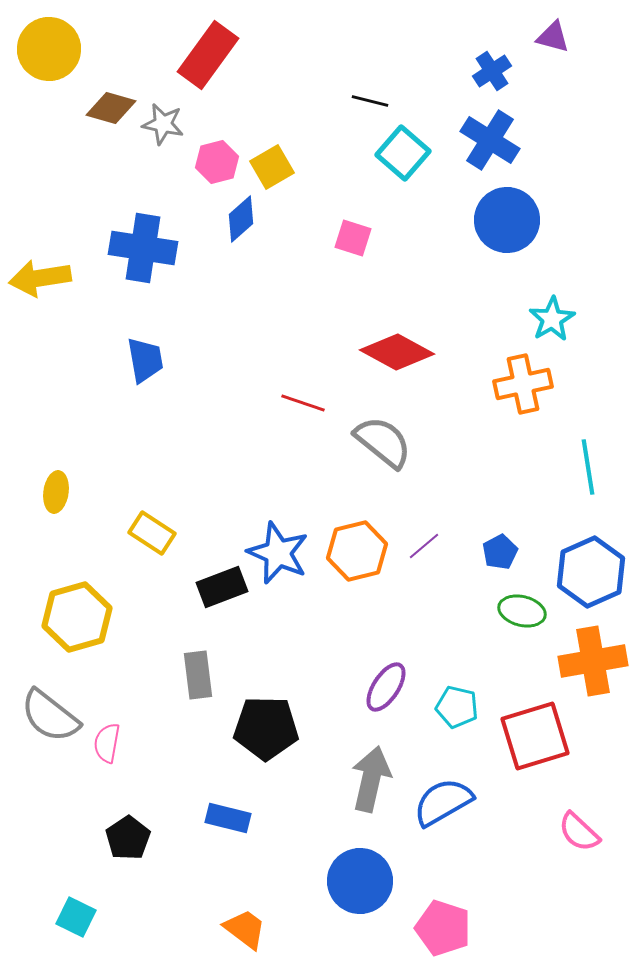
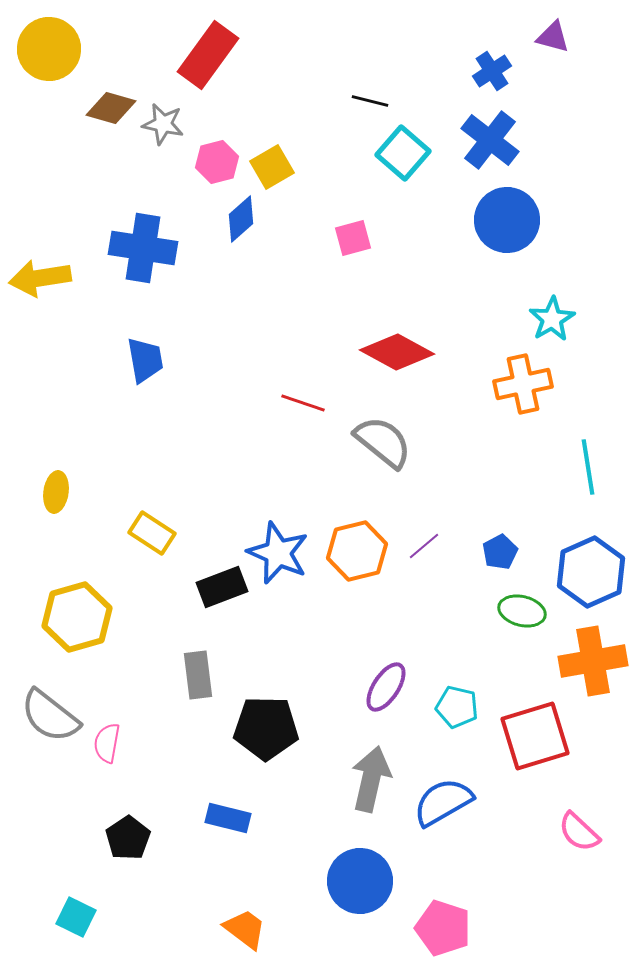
blue cross at (490, 140): rotated 6 degrees clockwise
pink square at (353, 238): rotated 33 degrees counterclockwise
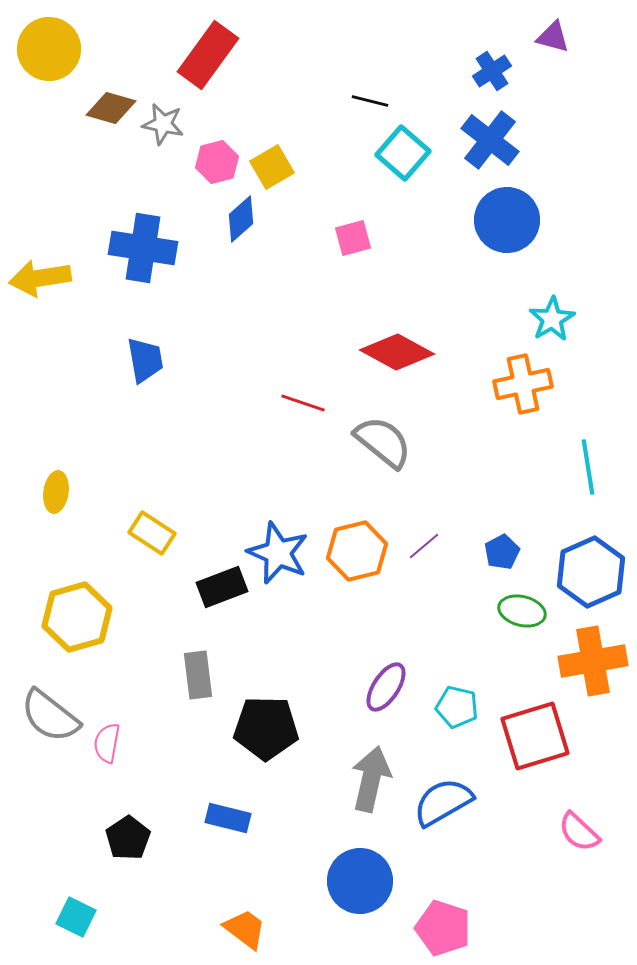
blue pentagon at (500, 552): moved 2 px right
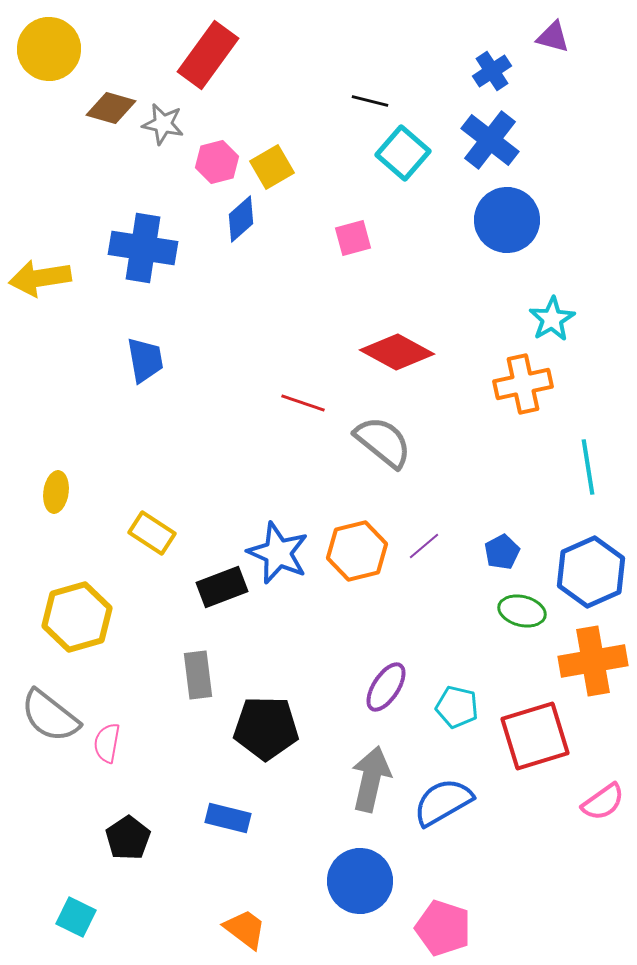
pink semicircle at (579, 832): moved 24 px right, 30 px up; rotated 78 degrees counterclockwise
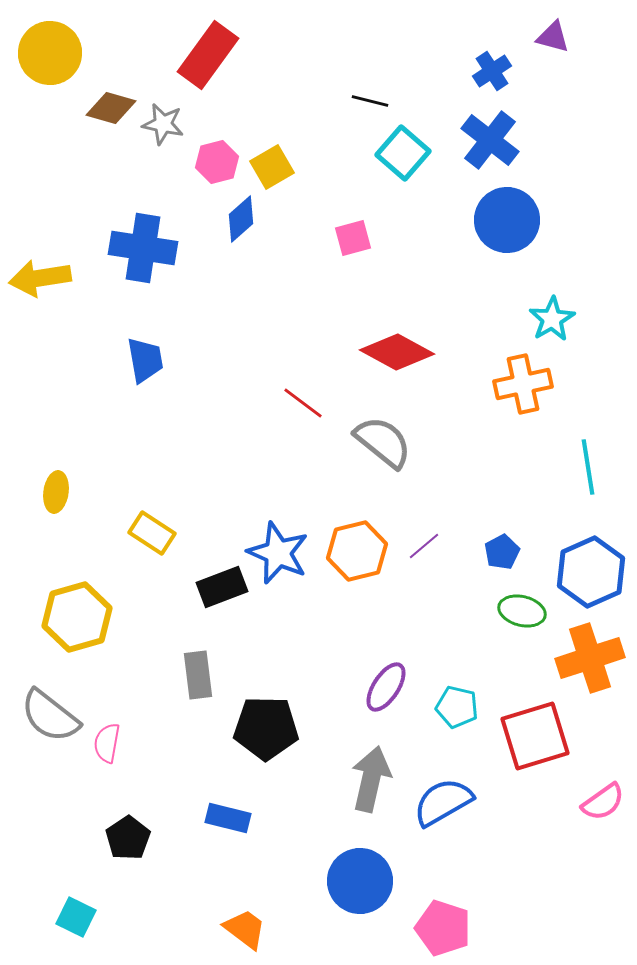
yellow circle at (49, 49): moved 1 px right, 4 px down
red line at (303, 403): rotated 18 degrees clockwise
orange cross at (593, 661): moved 3 px left, 3 px up; rotated 8 degrees counterclockwise
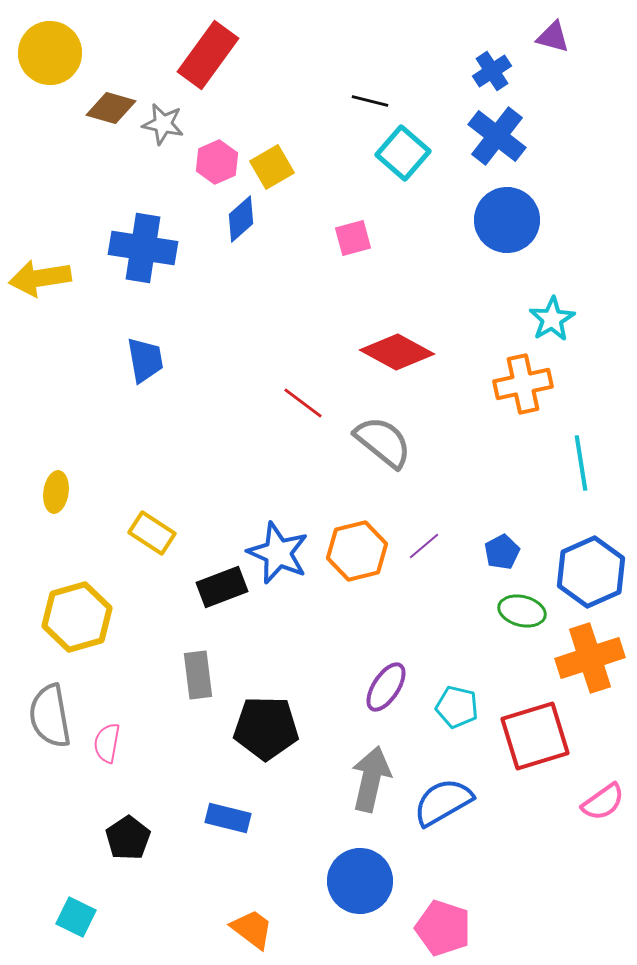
blue cross at (490, 140): moved 7 px right, 4 px up
pink hexagon at (217, 162): rotated 9 degrees counterclockwise
cyan line at (588, 467): moved 7 px left, 4 px up
gray semicircle at (50, 716): rotated 42 degrees clockwise
orange trapezoid at (245, 929): moved 7 px right
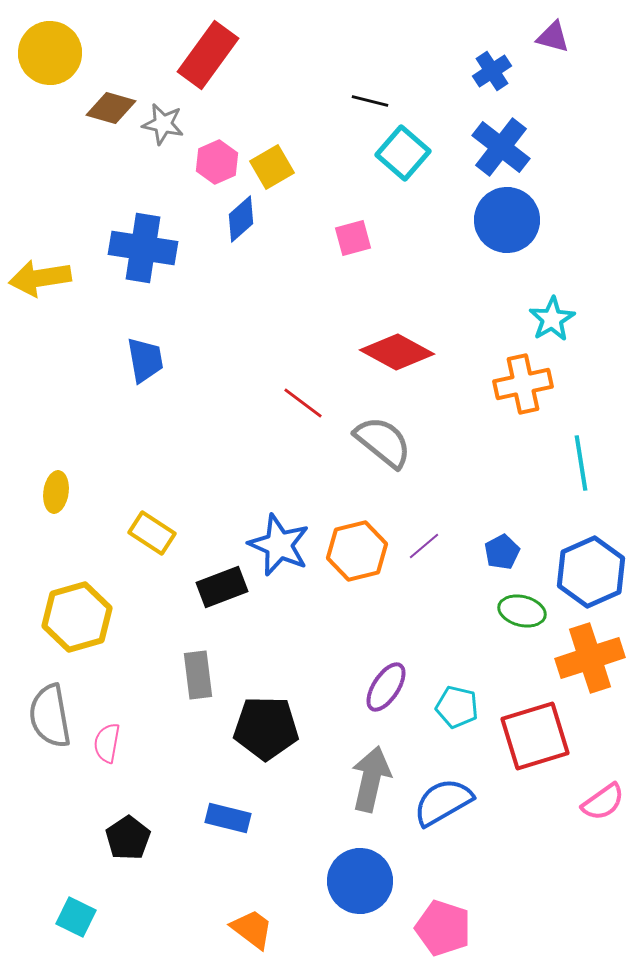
blue cross at (497, 136): moved 4 px right, 11 px down
blue star at (278, 553): moved 1 px right, 8 px up
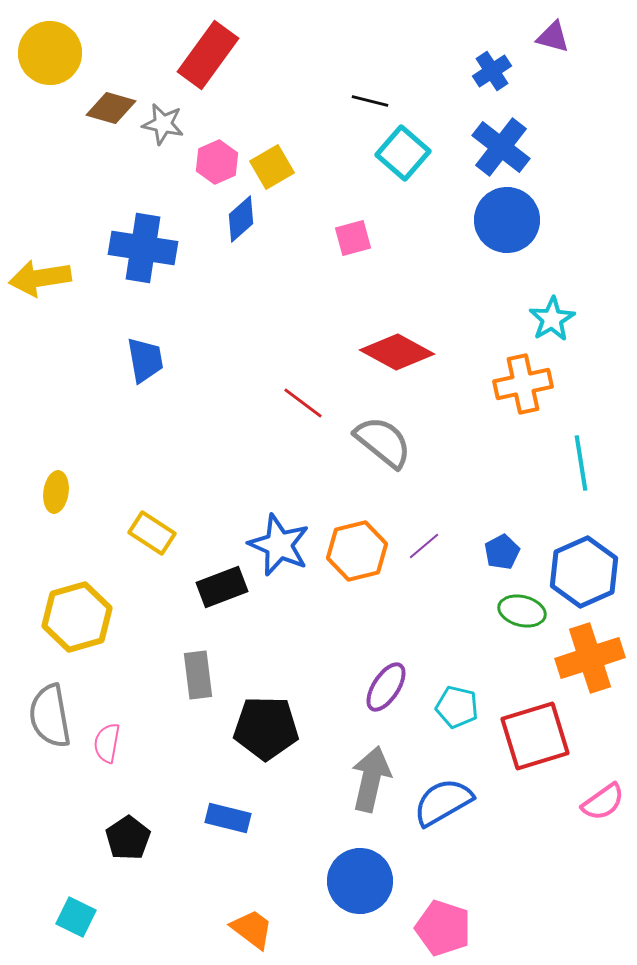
blue hexagon at (591, 572): moved 7 px left
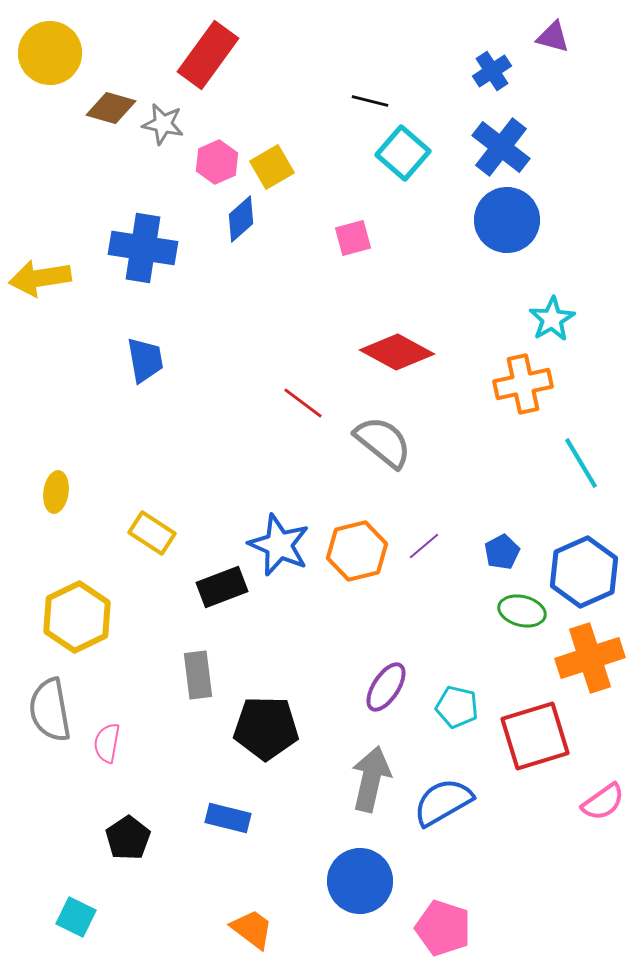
cyan line at (581, 463): rotated 22 degrees counterclockwise
yellow hexagon at (77, 617): rotated 10 degrees counterclockwise
gray semicircle at (50, 716): moved 6 px up
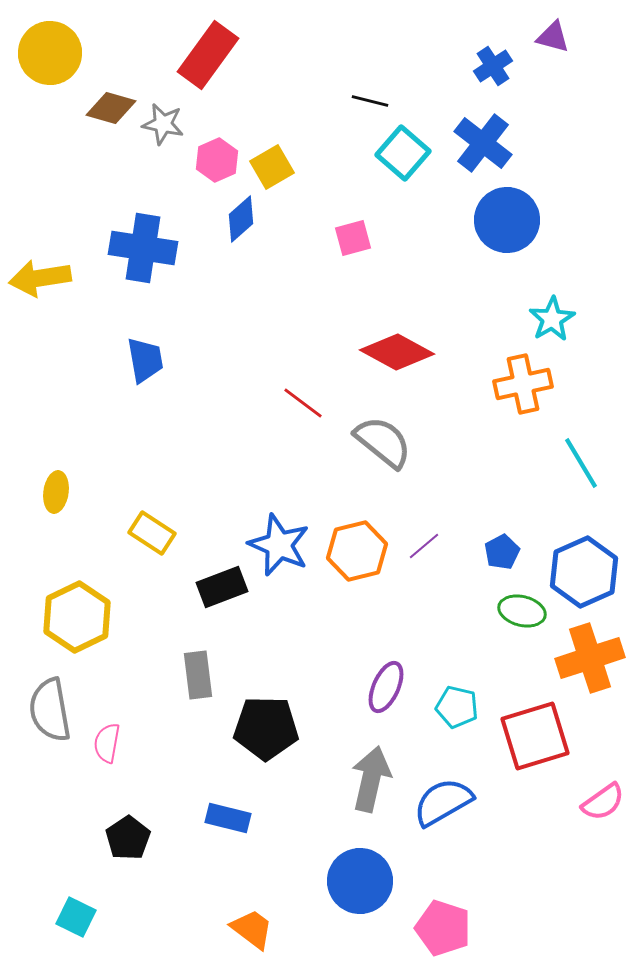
blue cross at (492, 71): moved 1 px right, 5 px up
blue cross at (501, 147): moved 18 px left, 4 px up
pink hexagon at (217, 162): moved 2 px up
purple ellipse at (386, 687): rotated 9 degrees counterclockwise
